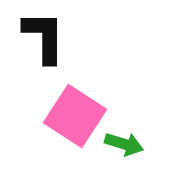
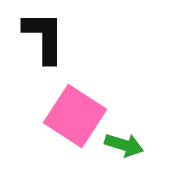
green arrow: moved 1 px down
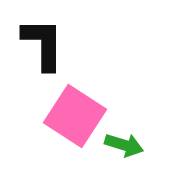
black L-shape: moved 1 px left, 7 px down
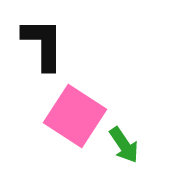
green arrow: rotated 39 degrees clockwise
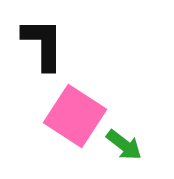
green arrow: rotated 18 degrees counterclockwise
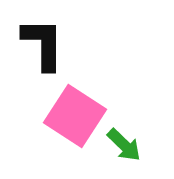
green arrow: rotated 6 degrees clockwise
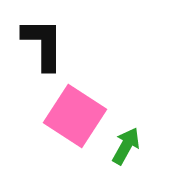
green arrow: moved 2 px right, 1 px down; rotated 105 degrees counterclockwise
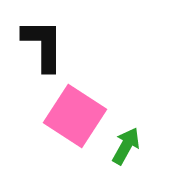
black L-shape: moved 1 px down
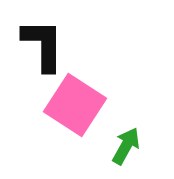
pink square: moved 11 px up
